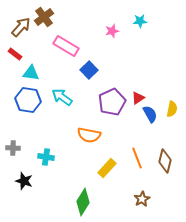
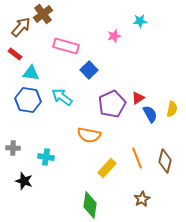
brown cross: moved 1 px left, 3 px up
pink star: moved 2 px right, 5 px down
pink rectangle: rotated 15 degrees counterclockwise
purple pentagon: moved 2 px down
green diamond: moved 7 px right, 3 px down; rotated 24 degrees counterclockwise
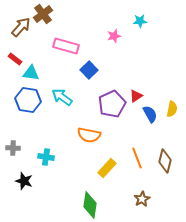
red rectangle: moved 5 px down
red triangle: moved 2 px left, 2 px up
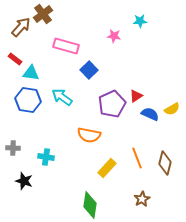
pink star: rotated 24 degrees clockwise
yellow semicircle: rotated 49 degrees clockwise
blue semicircle: rotated 36 degrees counterclockwise
brown diamond: moved 2 px down
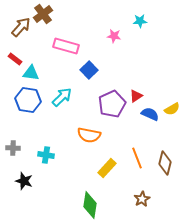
cyan arrow: rotated 100 degrees clockwise
cyan cross: moved 2 px up
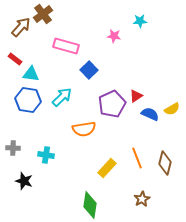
cyan triangle: moved 1 px down
orange semicircle: moved 5 px left, 6 px up; rotated 20 degrees counterclockwise
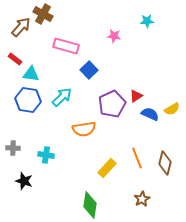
brown cross: rotated 24 degrees counterclockwise
cyan star: moved 7 px right
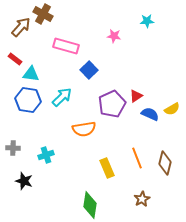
cyan cross: rotated 28 degrees counterclockwise
yellow rectangle: rotated 66 degrees counterclockwise
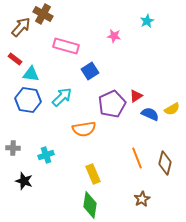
cyan star: rotated 24 degrees counterclockwise
blue square: moved 1 px right, 1 px down; rotated 12 degrees clockwise
yellow rectangle: moved 14 px left, 6 px down
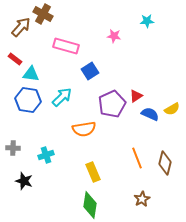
cyan star: rotated 24 degrees clockwise
yellow rectangle: moved 2 px up
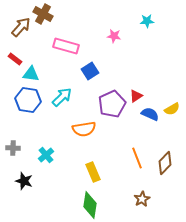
cyan cross: rotated 21 degrees counterclockwise
brown diamond: rotated 30 degrees clockwise
